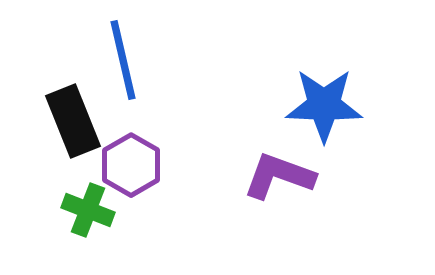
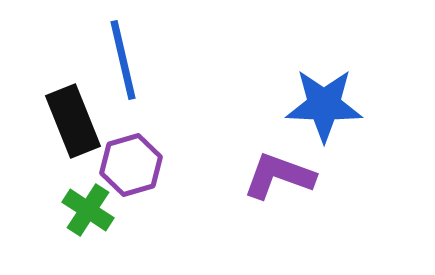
purple hexagon: rotated 14 degrees clockwise
green cross: rotated 12 degrees clockwise
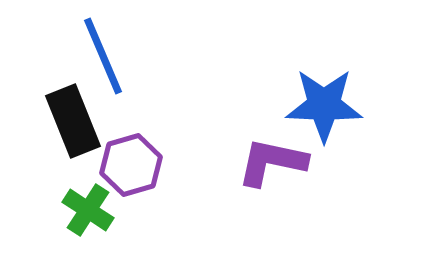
blue line: moved 20 px left, 4 px up; rotated 10 degrees counterclockwise
purple L-shape: moved 7 px left, 14 px up; rotated 8 degrees counterclockwise
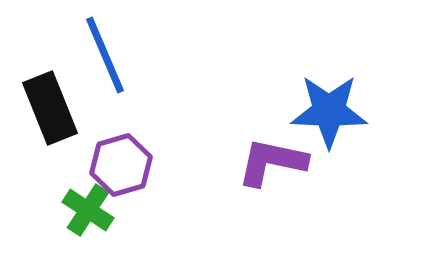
blue line: moved 2 px right, 1 px up
blue star: moved 5 px right, 6 px down
black rectangle: moved 23 px left, 13 px up
purple hexagon: moved 10 px left
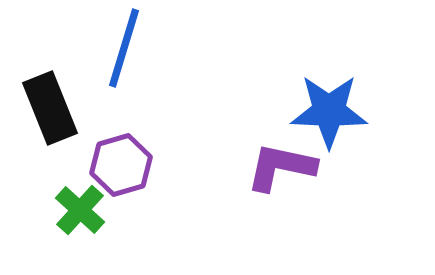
blue line: moved 19 px right, 7 px up; rotated 40 degrees clockwise
purple L-shape: moved 9 px right, 5 px down
green cross: moved 8 px left; rotated 9 degrees clockwise
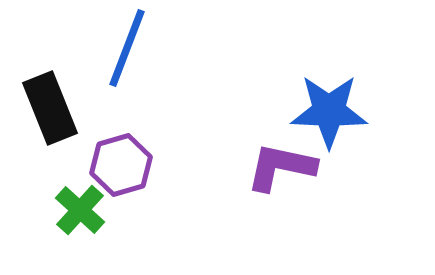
blue line: moved 3 px right; rotated 4 degrees clockwise
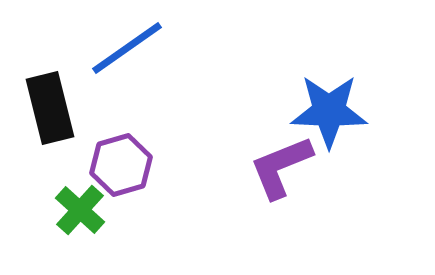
blue line: rotated 34 degrees clockwise
black rectangle: rotated 8 degrees clockwise
purple L-shape: rotated 34 degrees counterclockwise
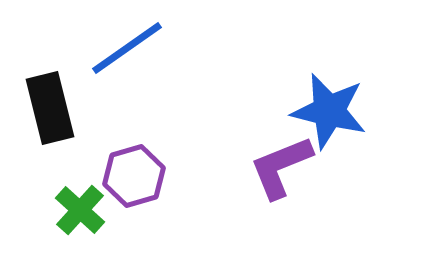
blue star: rotated 12 degrees clockwise
purple hexagon: moved 13 px right, 11 px down
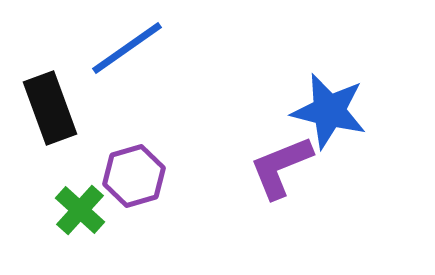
black rectangle: rotated 6 degrees counterclockwise
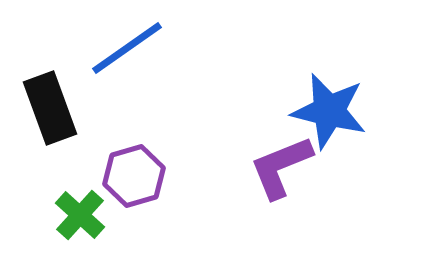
green cross: moved 5 px down
